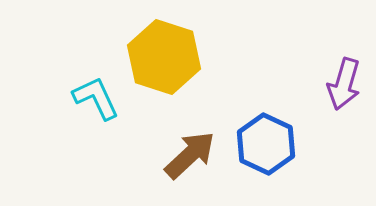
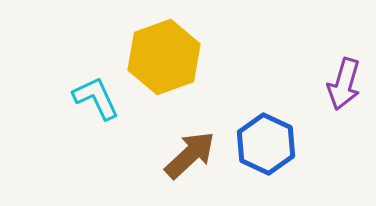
yellow hexagon: rotated 22 degrees clockwise
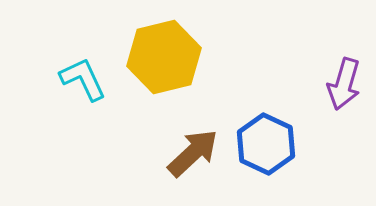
yellow hexagon: rotated 6 degrees clockwise
cyan L-shape: moved 13 px left, 19 px up
brown arrow: moved 3 px right, 2 px up
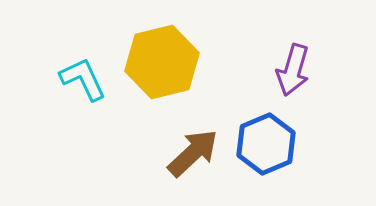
yellow hexagon: moved 2 px left, 5 px down
purple arrow: moved 51 px left, 14 px up
blue hexagon: rotated 12 degrees clockwise
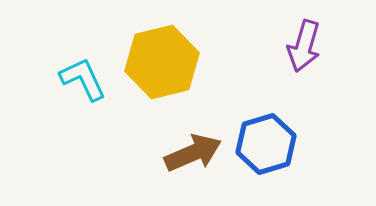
purple arrow: moved 11 px right, 24 px up
blue hexagon: rotated 6 degrees clockwise
brown arrow: rotated 20 degrees clockwise
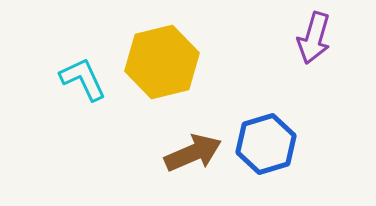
purple arrow: moved 10 px right, 8 px up
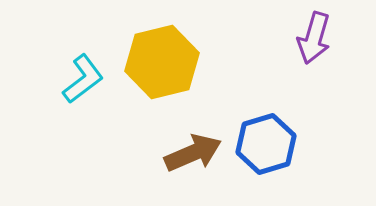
cyan L-shape: rotated 78 degrees clockwise
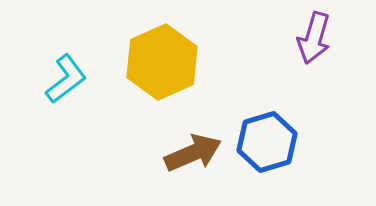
yellow hexagon: rotated 10 degrees counterclockwise
cyan L-shape: moved 17 px left
blue hexagon: moved 1 px right, 2 px up
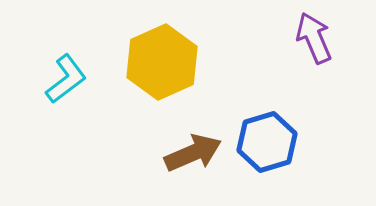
purple arrow: rotated 141 degrees clockwise
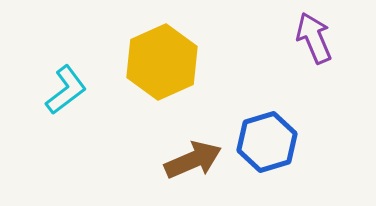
cyan L-shape: moved 11 px down
brown arrow: moved 7 px down
